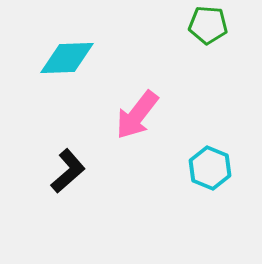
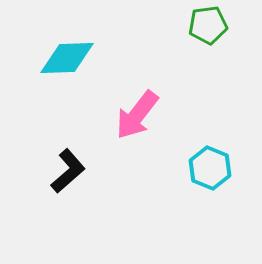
green pentagon: rotated 12 degrees counterclockwise
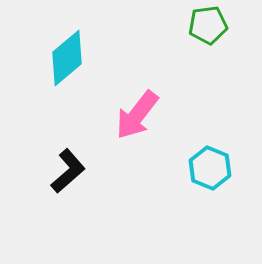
cyan diamond: rotated 38 degrees counterclockwise
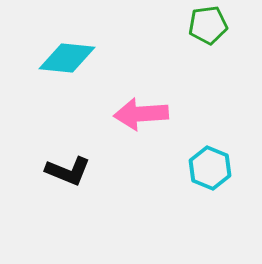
cyan diamond: rotated 46 degrees clockwise
pink arrow: moved 4 px right, 1 px up; rotated 48 degrees clockwise
black L-shape: rotated 63 degrees clockwise
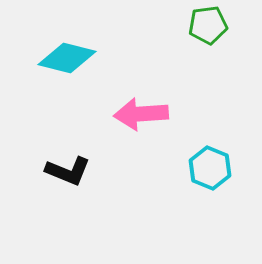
cyan diamond: rotated 8 degrees clockwise
